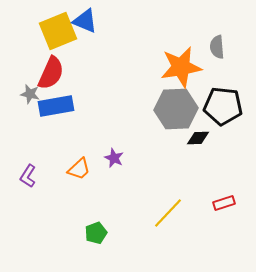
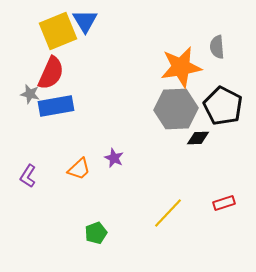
blue triangle: rotated 36 degrees clockwise
black pentagon: rotated 21 degrees clockwise
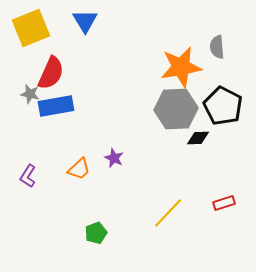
yellow square: moved 27 px left, 3 px up
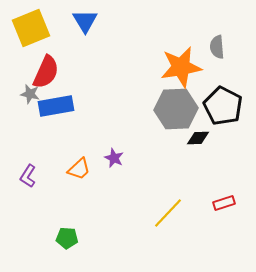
red semicircle: moved 5 px left, 1 px up
green pentagon: moved 29 px left, 5 px down; rotated 25 degrees clockwise
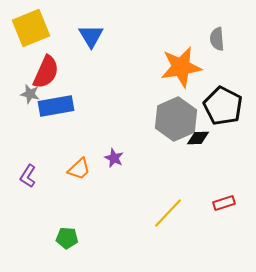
blue triangle: moved 6 px right, 15 px down
gray semicircle: moved 8 px up
gray hexagon: moved 10 px down; rotated 21 degrees counterclockwise
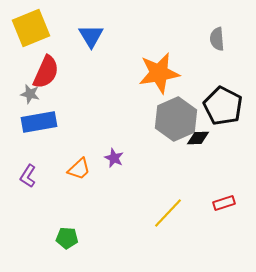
orange star: moved 22 px left, 6 px down
blue rectangle: moved 17 px left, 16 px down
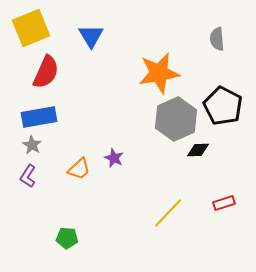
gray star: moved 2 px right, 51 px down; rotated 18 degrees clockwise
blue rectangle: moved 5 px up
black diamond: moved 12 px down
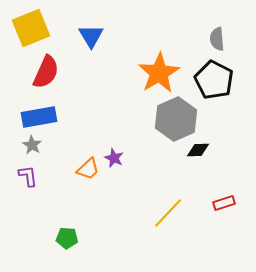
orange star: rotated 21 degrees counterclockwise
black pentagon: moved 9 px left, 26 px up
orange trapezoid: moved 9 px right
purple L-shape: rotated 140 degrees clockwise
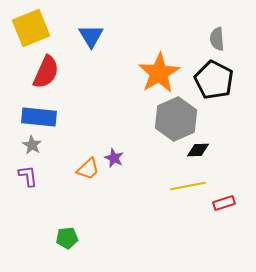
blue rectangle: rotated 16 degrees clockwise
yellow line: moved 20 px right, 27 px up; rotated 36 degrees clockwise
green pentagon: rotated 10 degrees counterclockwise
